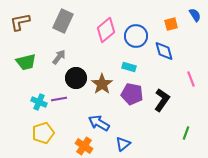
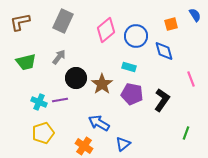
purple line: moved 1 px right, 1 px down
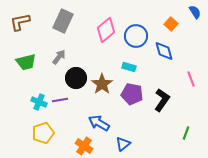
blue semicircle: moved 3 px up
orange square: rotated 32 degrees counterclockwise
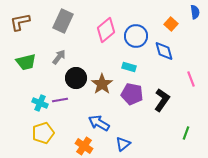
blue semicircle: rotated 24 degrees clockwise
cyan cross: moved 1 px right, 1 px down
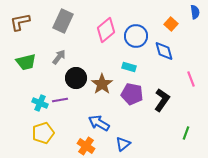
orange cross: moved 2 px right
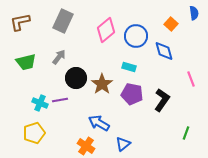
blue semicircle: moved 1 px left, 1 px down
yellow pentagon: moved 9 px left
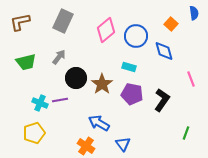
blue triangle: rotated 28 degrees counterclockwise
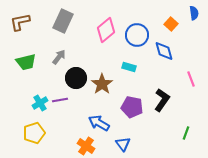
blue circle: moved 1 px right, 1 px up
purple pentagon: moved 13 px down
cyan cross: rotated 35 degrees clockwise
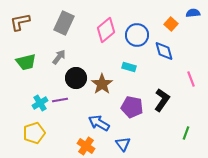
blue semicircle: moved 1 px left; rotated 88 degrees counterclockwise
gray rectangle: moved 1 px right, 2 px down
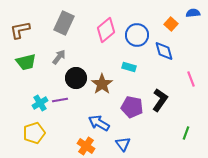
brown L-shape: moved 8 px down
black L-shape: moved 2 px left
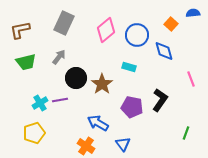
blue arrow: moved 1 px left
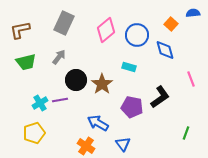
blue diamond: moved 1 px right, 1 px up
black circle: moved 2 px down
black L-shape: moved 3 px up; rotated 20 degrees clockwise
